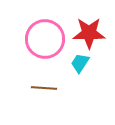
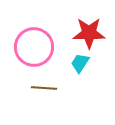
pink circle: moved 11 px left, 8 px down
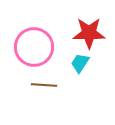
brown line: moved 3 px up
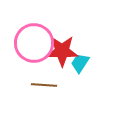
red star: moved 27 px left, 18 px down
pink circle: moved 4 px up
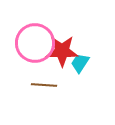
pink circle: moved 1 px right
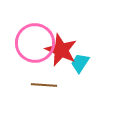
red star: moved 1 px left, 1 px up; rotated 24 degrees clockwise
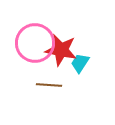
red star: rotated 12 degrees counterclockwise
brown line: moved 5 px right
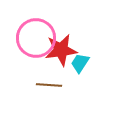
pink circle: moved 1 px right, 5 px up
red star: rotated 20 degrees counterclockwise
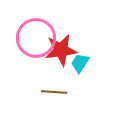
brown line: moved 5 px right, 7 px down
